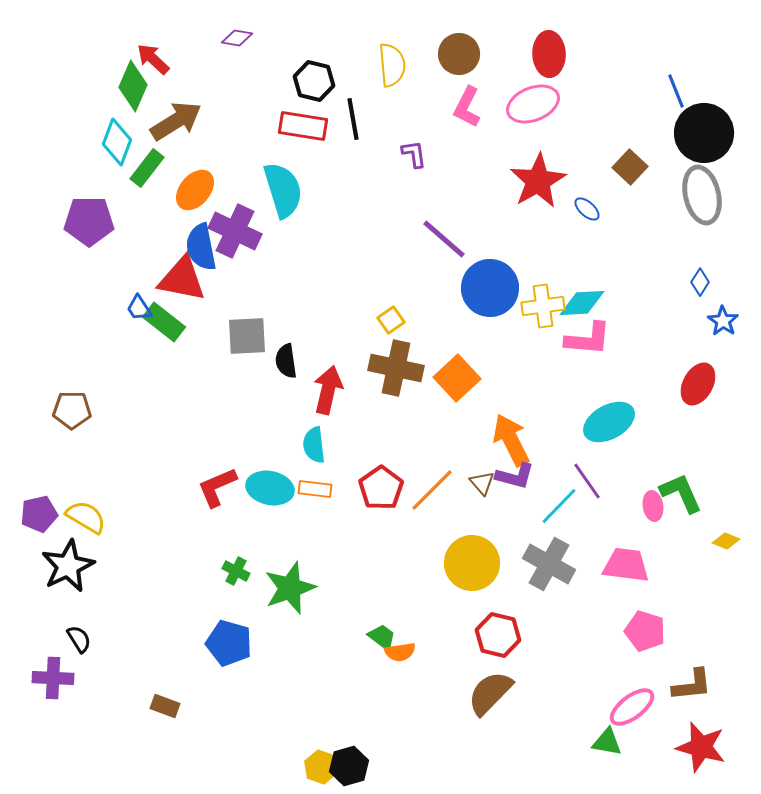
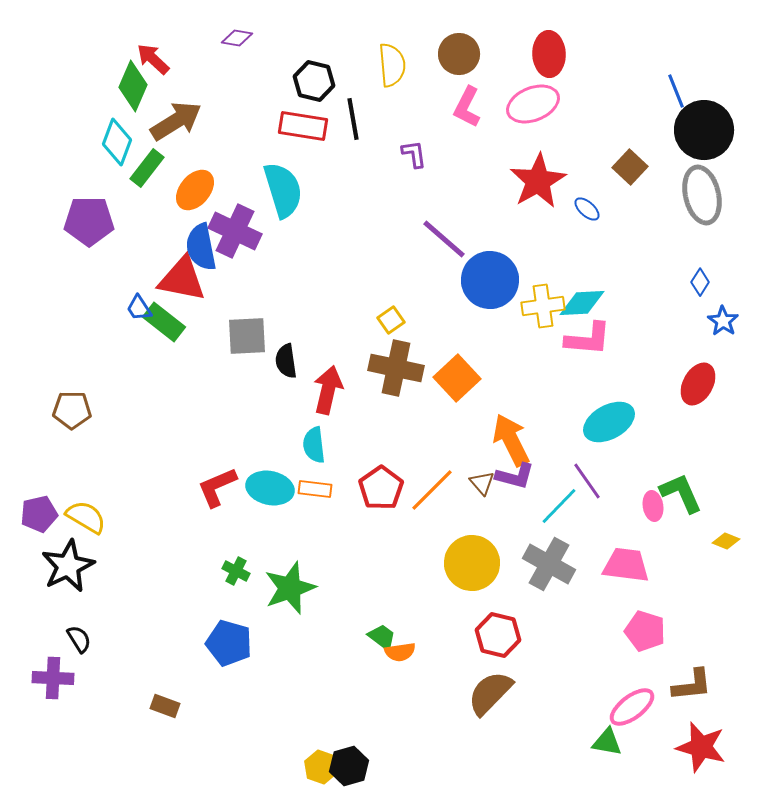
black circle at (704, 133): moved 3 px up
blue circle at (490, 288): moved 8 px up
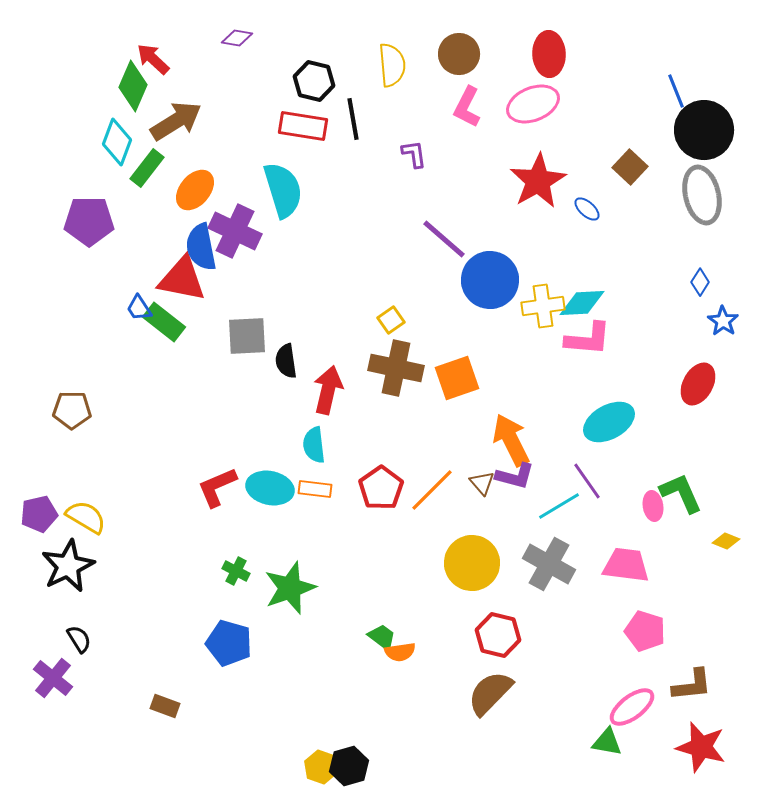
orange square at (457, 378): rotated 24 degrees clockwise
cyan line at (559, 506): rotated 15 degrees clockwise
purple cross at (53, 678): rotated 36 degrees clockwise
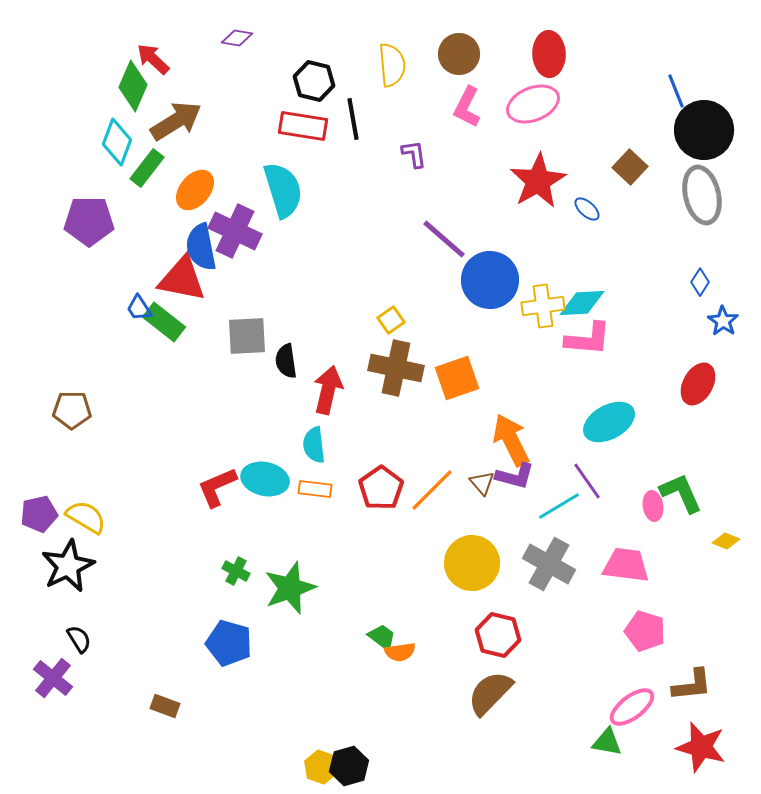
cyan ellipse at (270, 488): moved 5 px left, 9 px up
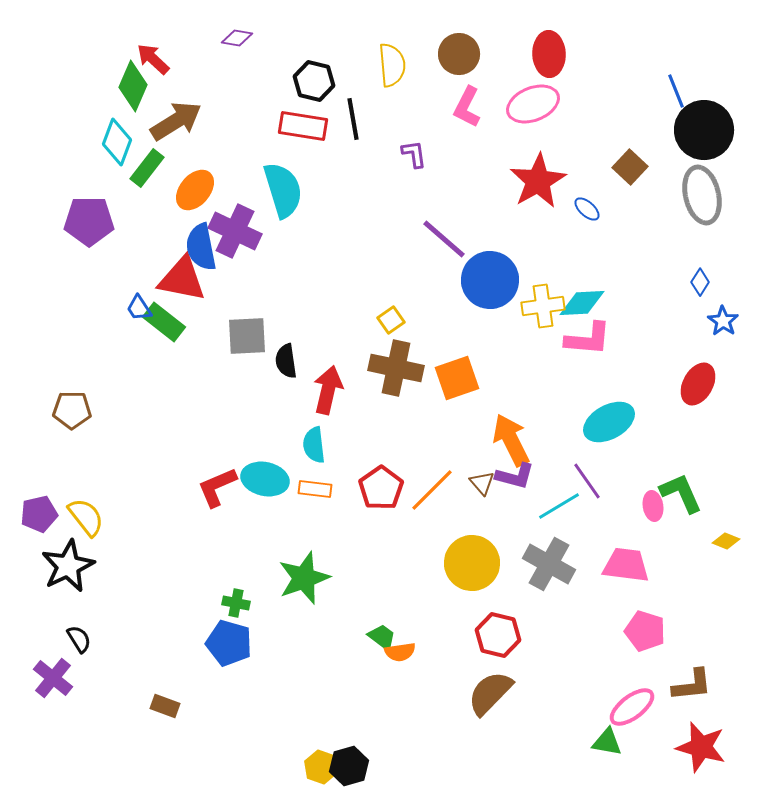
yellow semicircle at (86, 517): rotated 21 degrees clockwise
green cross at (236, 571): moved 32 px down; rotated 16 degrees counterclockwise
green star at (290, 588): moved 14 px right, 10 px up
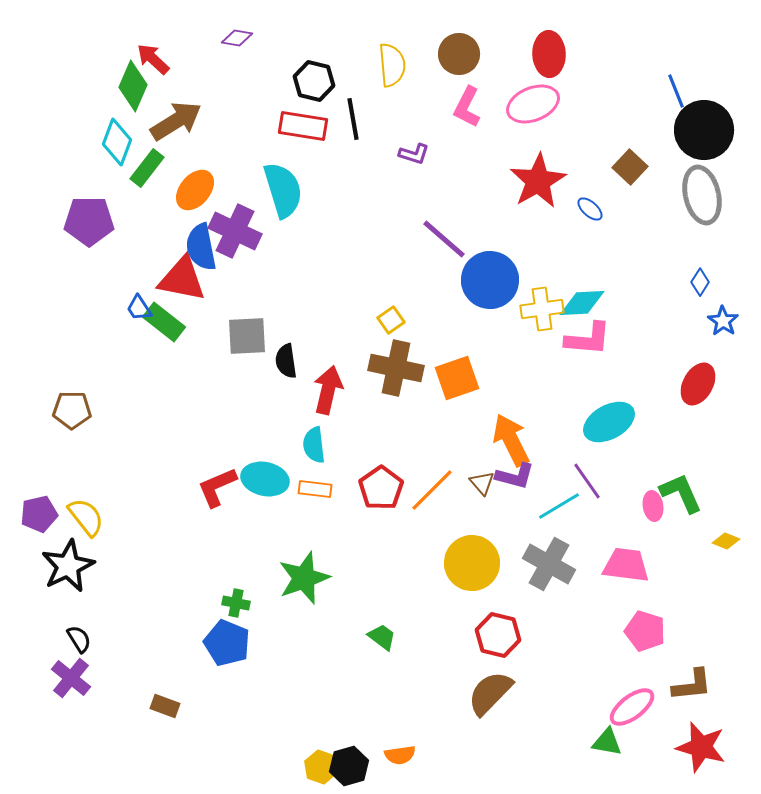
purple L-shape at (414, 154): rotated 116 degrees clockwise
blue ellipse at (587, 209): moved 3 px right
yellow cross at (543, 306): moved 1 px left, 3 px down
blue pentagon at (229, 643): moved 2 px left; rotated 6 degrees clockwise
orange semicircle at (400, 652): moved 103 px down
purple cross at (53, 678): moved 18 px right
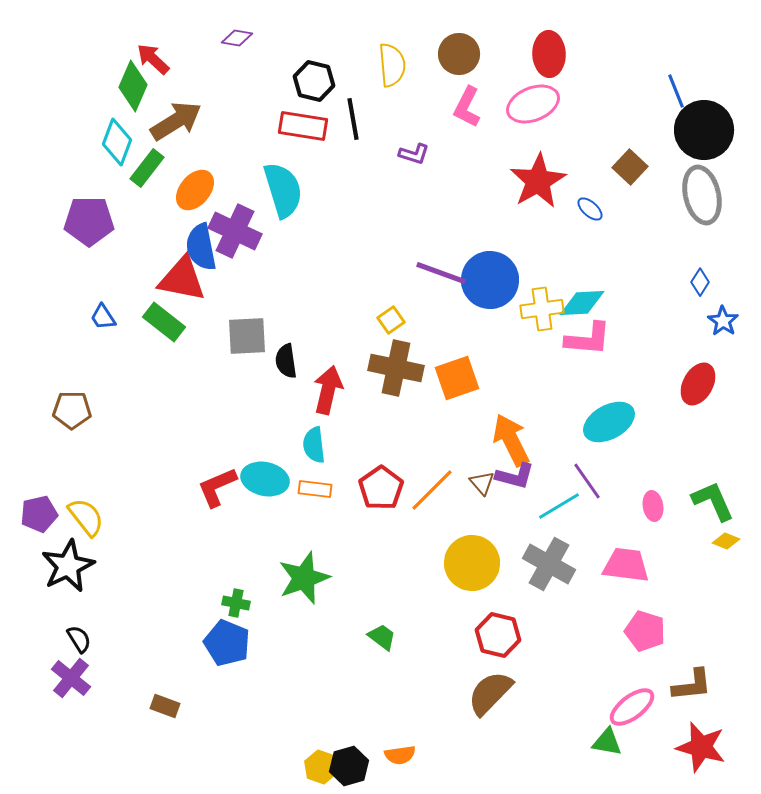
purple line at (444, 239): moved 3 px left, 34 px down; rotated 21 degrees counterclockwise
blue trapezoid at (139, 308): moved 36 px left, 9 px down
green L-shape at (681, 493): moved 32 px right, 8 px down
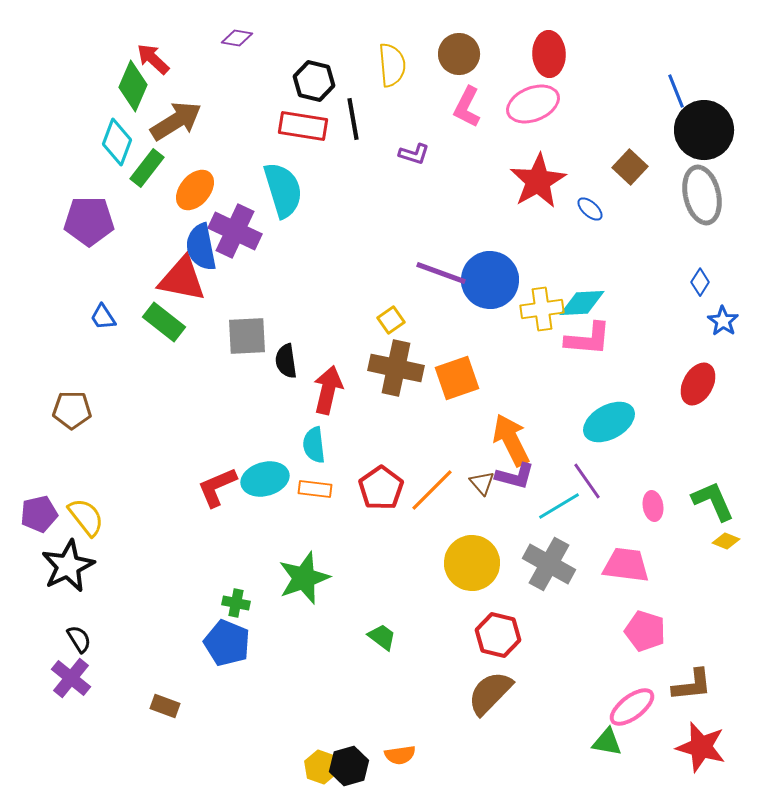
cyan ellipse at (265, 479): rotated 27 degrees counterclockwise
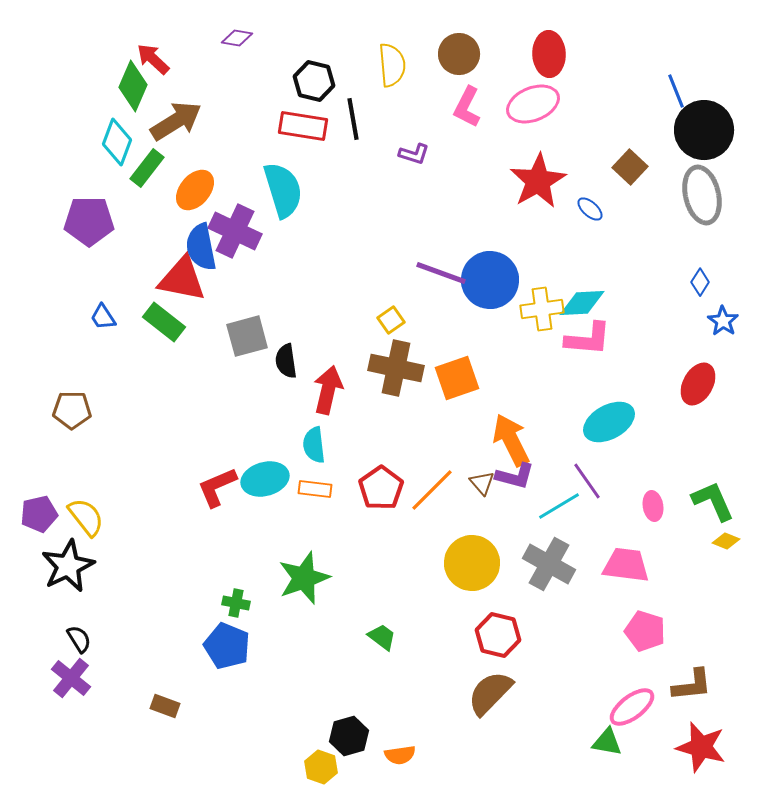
gray square at (247, 336): rotated 12 degrees counterclockwise
blue pentagon at (227, 643): moved 3 px down
black hexagon at (349, 766): moved 30 px up
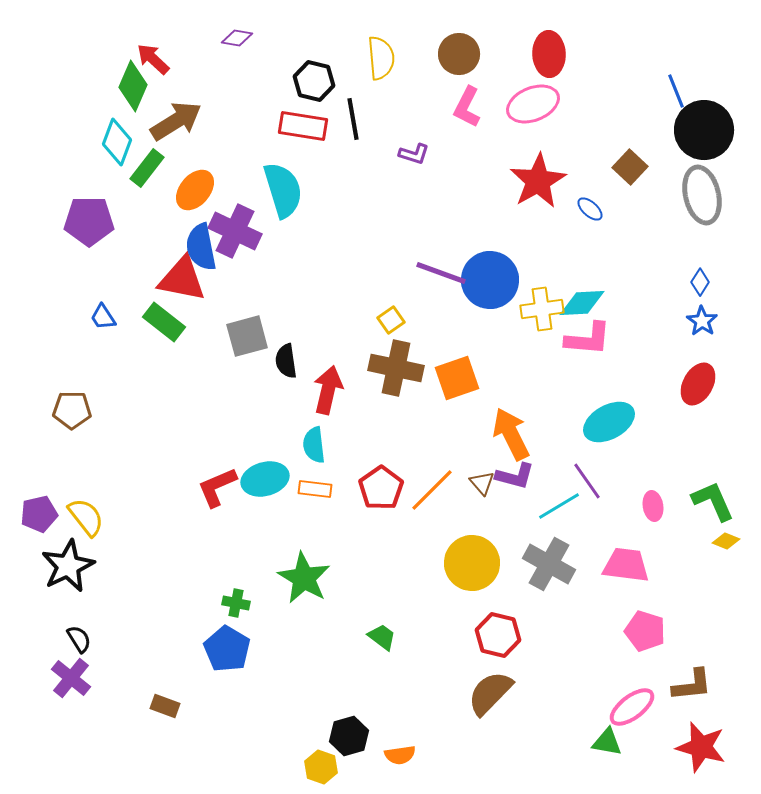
yellow semicircle at (392, 65): moved 11 px left, 7 px up
blue star at (723, 321): moved 21 px left
orange arrow at (511, 440): moved 6 px up
green star at (304, 578): rotated 22 degrees counterclockwise
blue pentagon at (227, 646): moved 3 px down; rotated 9 degrees clockwise
